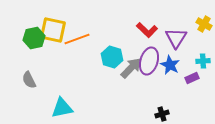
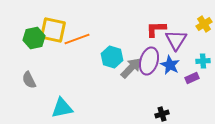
yellow cross: rotated 28 degrees clockwise
red L-shape: moved 9 px right, 1 px up; rotated 135 degrees clockwise
purple triangle: moved 2 px down
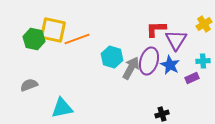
green hexagon: moved 1 px down; rotated 25 degrees clockwise
gray arrow: rotated 15 degrees counterclockwise
gray semicircle: moved 5 px down; rotated 96 degrees clockwise
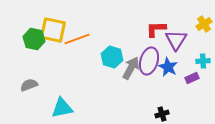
blue star: moved 2 px left, 2 px down
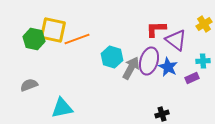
purple triangle: rotated 25 degrees counterclockwise
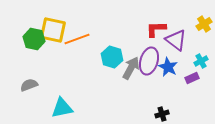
cyan cross: moved 2 px left; rotated 24 degrees counterclockwise
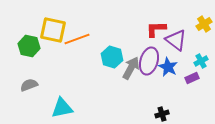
green hexagon: moved 5 px left, 7 px down
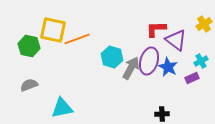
black cross: rotated 16 degrees clockwise
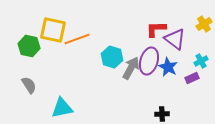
purple triangle: moved 1 px left, 1 px up
gray semicircle: rotated 78 degrees clockwise
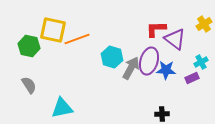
cyan cross: moved 1 px down
blue star: moved 2 px left, 3 px down; rotated 24 degrees counterclockwise
